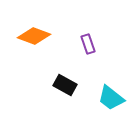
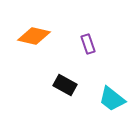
orange diamond: rotated 8 degrees counterclockwise
cyan trapezoid: moved 1 px right, 1 px down
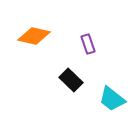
black rectangle: moved 6 px right, 5 px up; rotated 15 degrees clockwise
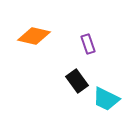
black rectangle: moved 6 px right, 1 px down; rotated 10 degrees clockwise
cyan trapezoid: moved 6 px left; rotated 12 degrees counterclockwise
